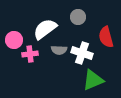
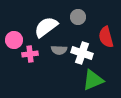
white semicircle: moved 1 px right, 2 px up
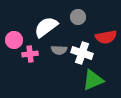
red semicircle: rotated 85 degrees counterclockwise
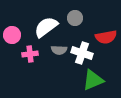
gray circle: moved 3 px left, 1 px down
pink circle: moved 2 px left, 5 px up
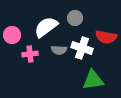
red semicircle: rotated 20 degrees clockwise
white cross: moved 5 px up
green triangle: rotated 15 degrees clockwise
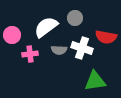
green triangle: moved 2 px right, 1 px down
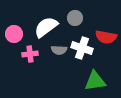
pink circle: moved 2 px right, 1 px up
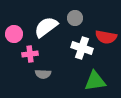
gray semicircle: moved 16 px left, 24 px down
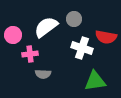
gray circle: moved 1 px left, 1 px down
pink circle: moved 1 px left, 1 px down
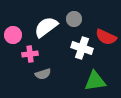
red semicircle: rotated 15 degrees clockwise
gray semicircle: rotated 21 degrees counterclockwise
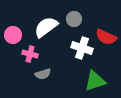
pink cross: rotated 21 degrees clockwise
green triangle: rotated 10 degrees counterclockwise
